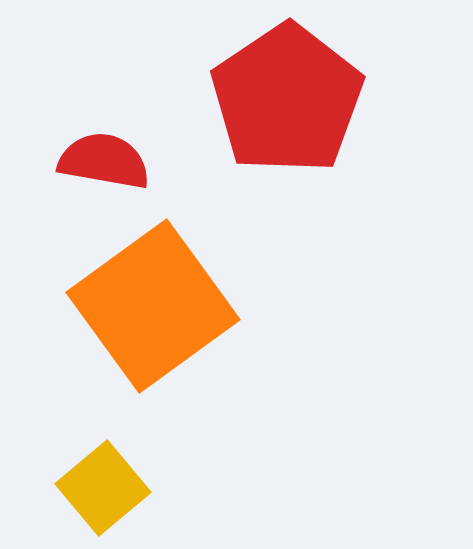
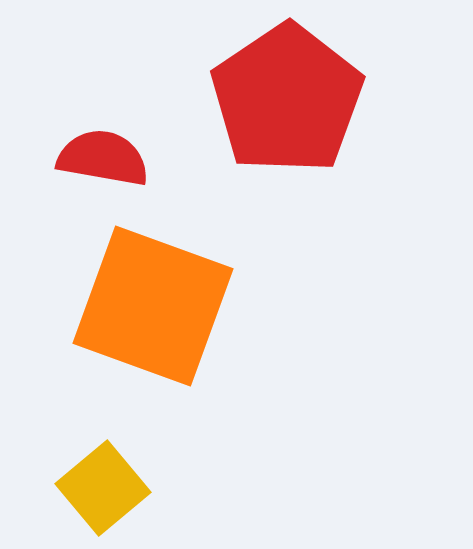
red semicircle: moved 1 px left, 3 px up
orange square: rotated 34 degrees counterclockwise
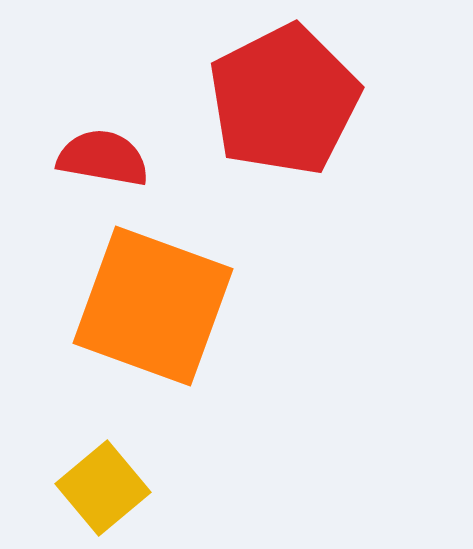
red pentagon: moved 3 px left, 1 px down; rotated 7 degrees clockwise
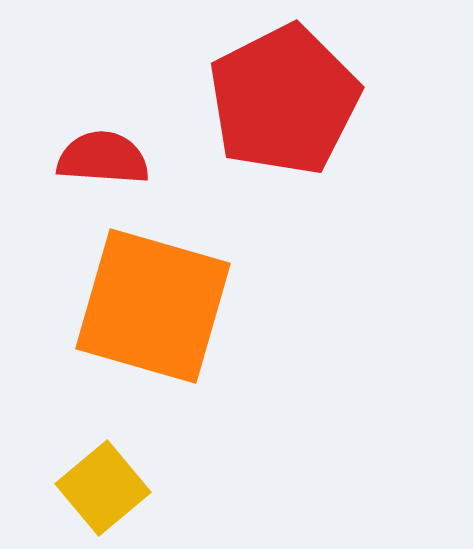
red semicircle: rotated 6 degrees counterclockwise
orange square: rotated 4 degrees counterclockwise
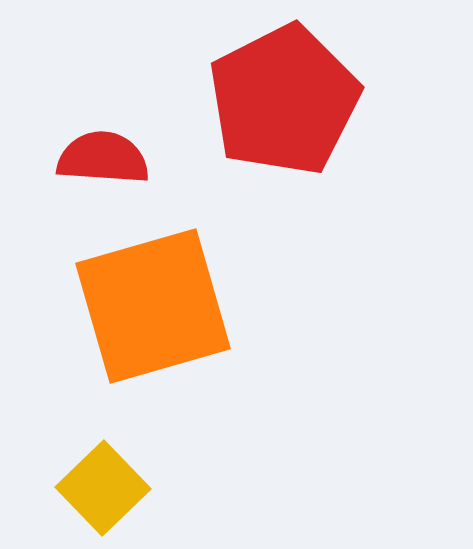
orange square: rotated 32 degrees counterclockwise
yellow square: rotated 4 degrees counterclockwise
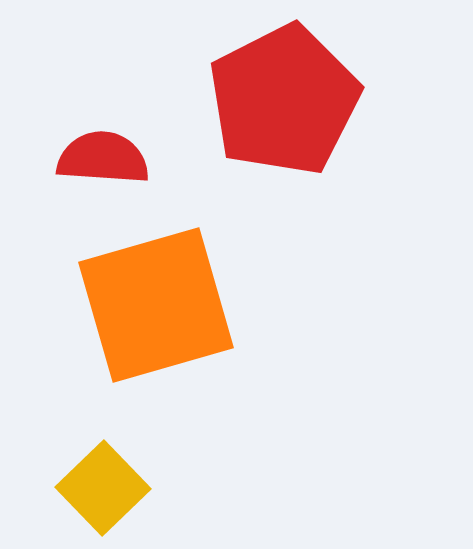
orange square: moved 3 px right, 1 px up
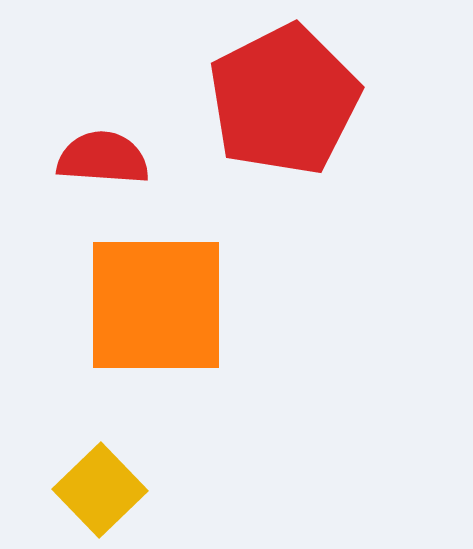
orange square: rotated 16 degrees clockwise
yellow square: moved 3 px left, 2 px down
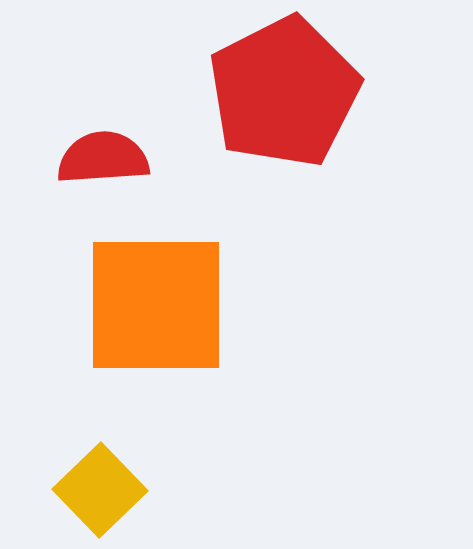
red pentagon: moved 8 px up
red semicircle: rotated 8 degrees counterclockwise
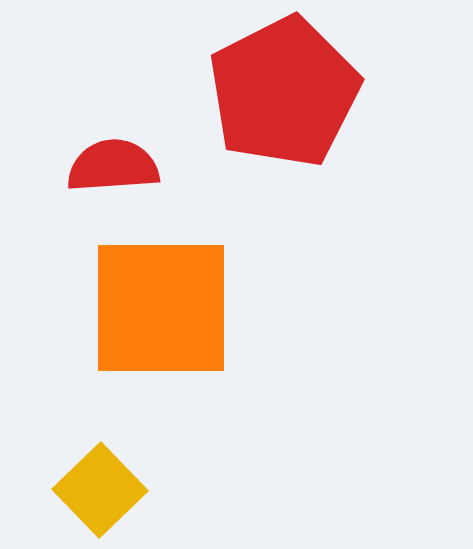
red semicircle: moved 10 px right, 8 px down
orange square: moved 5 px right, 3 px down
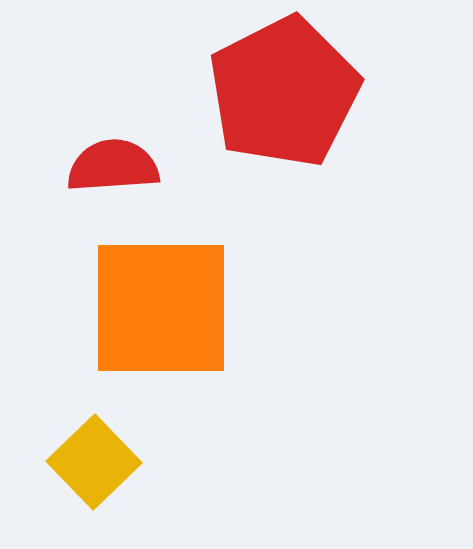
yellow square: moved 6 px left, 28 px up
